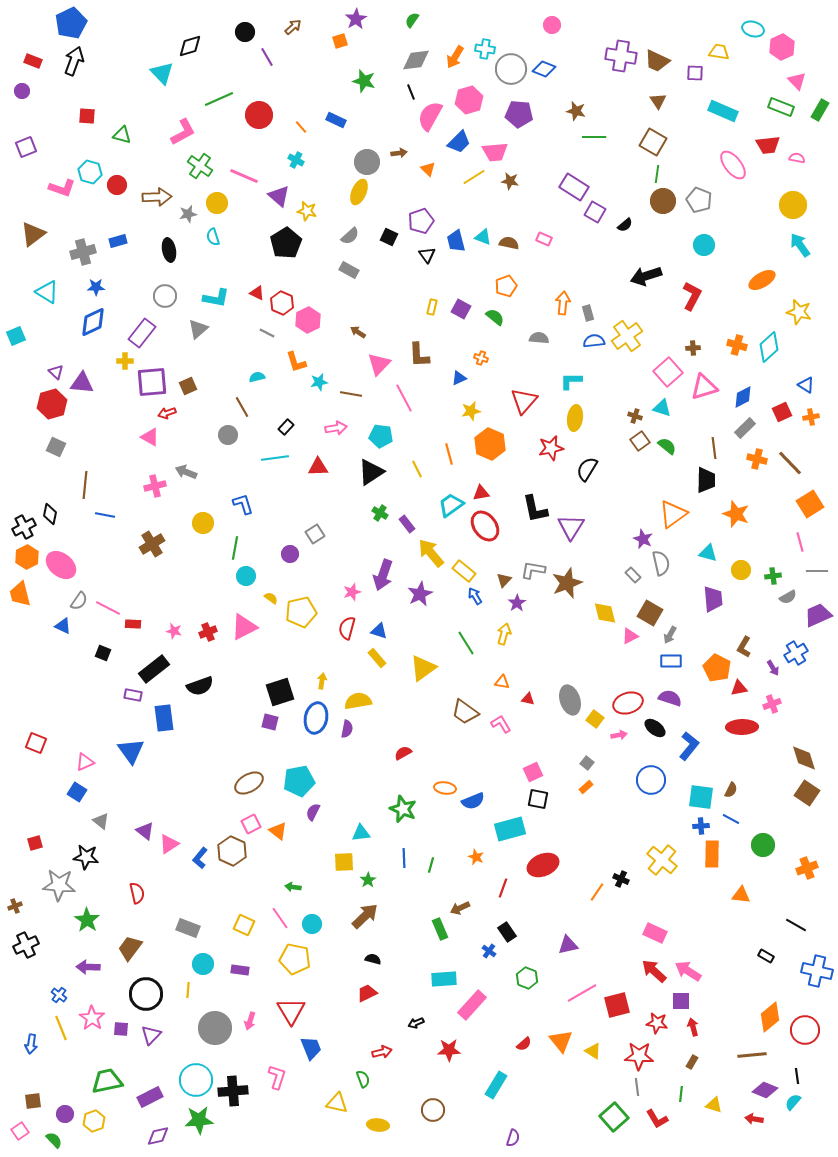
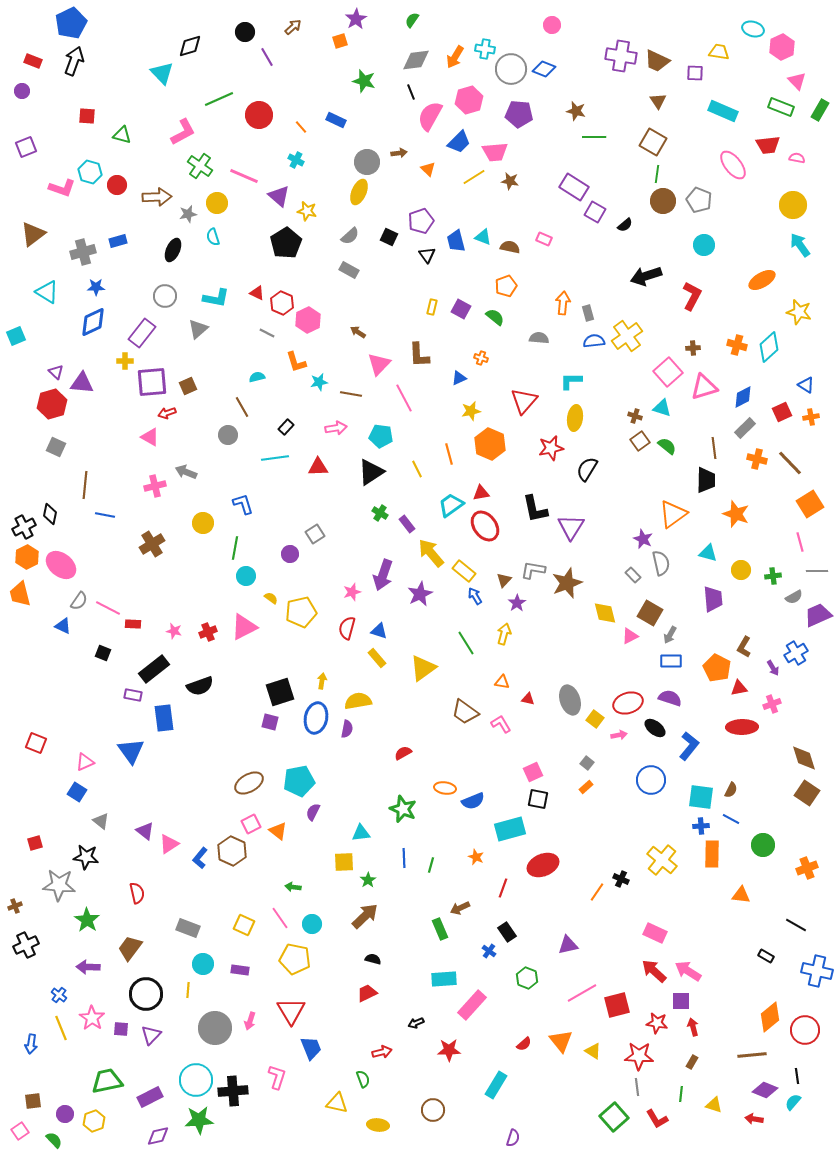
brown semicircle at (509, 243): moved 1 px right, 4 px down
black ellipse at (169, 250): moved 4 px right; rotated 35 degrees clockwise
gray semicircle at (788, 597): moved 6 px right
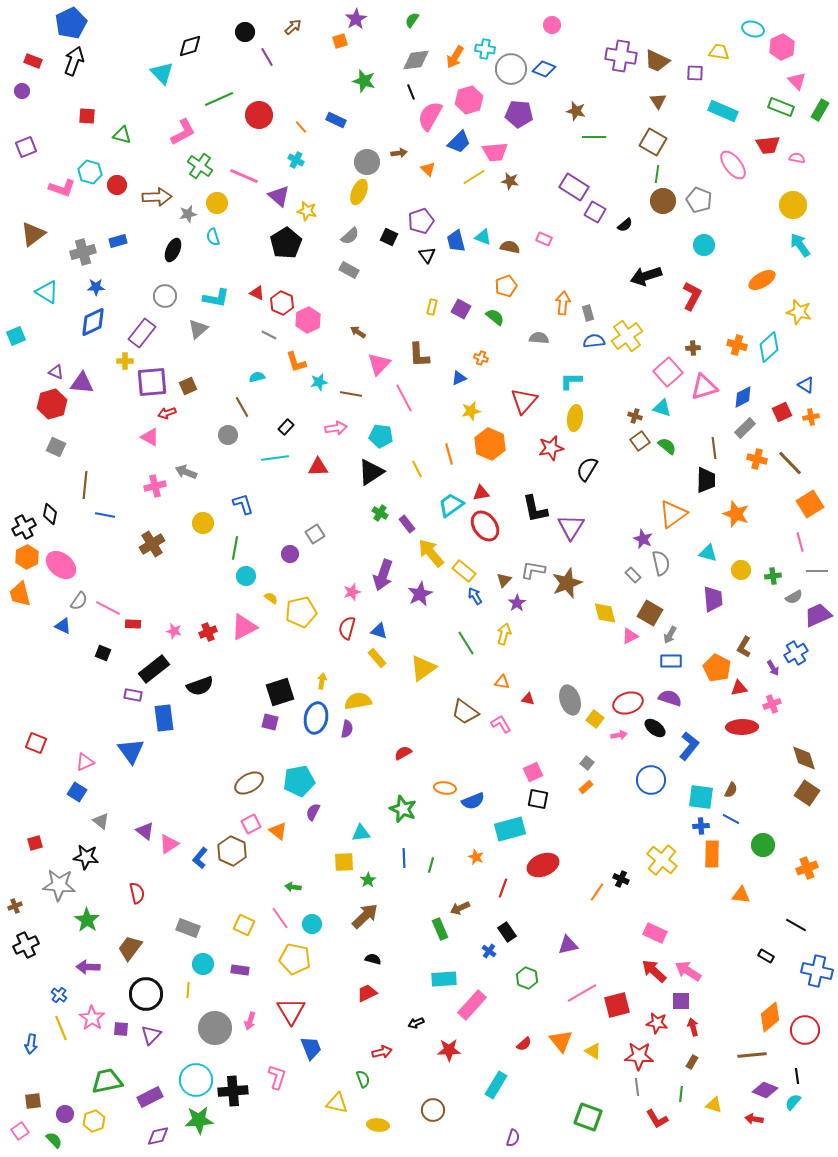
gray line at (267, 333): moved 2 px right, 2 px down
purple triangle at (56, 372): rotated 21 degrees counterclockwise
green square at (614, 1117): moved 26 px left; rotated 28 degrees counterclockwise
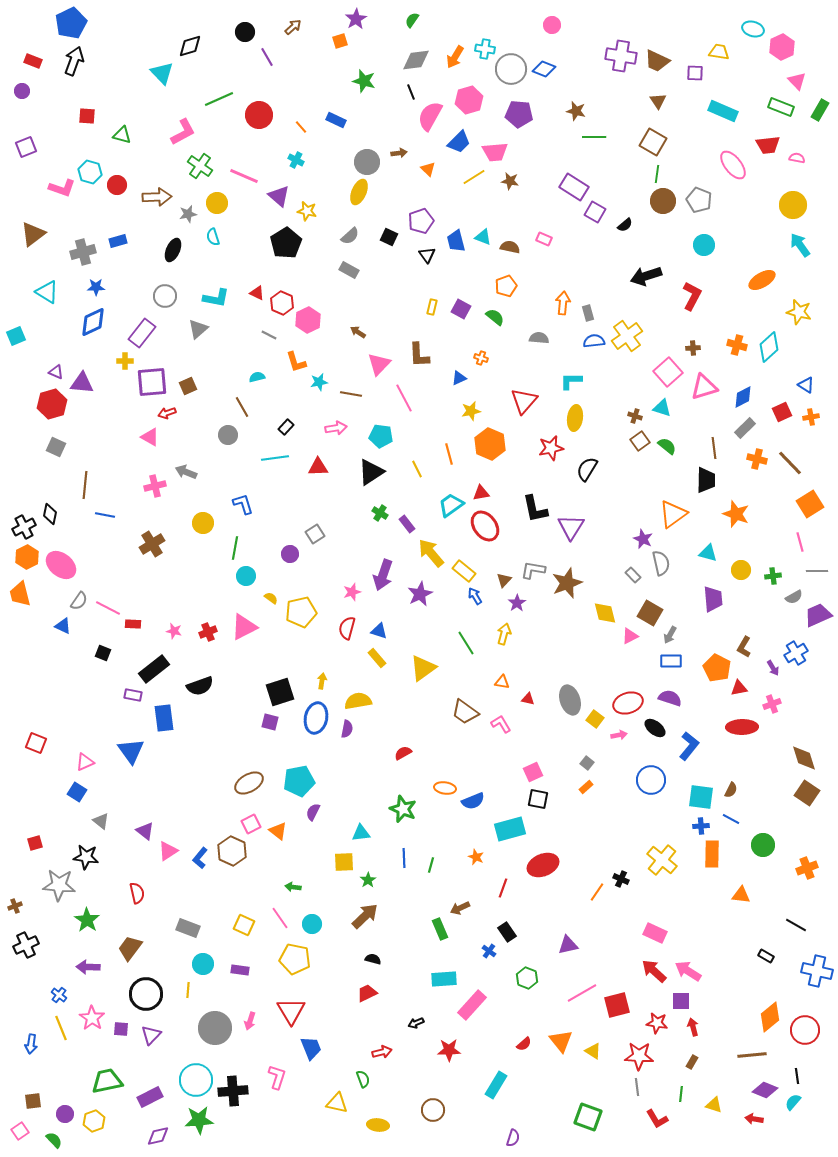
pink triangle at (169, 844): moved 1 px left, 7 px down
